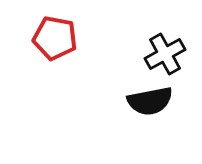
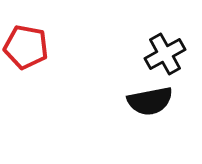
red pentagon: moved 29 px left, 9 px down
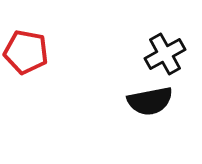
red pentagon: moved 5 px down
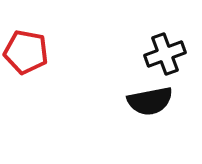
black cross: rotated 9 degrees clockwise
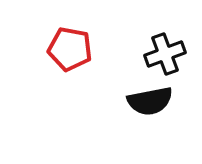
red pentagon: moved 44 px right, 3 px up
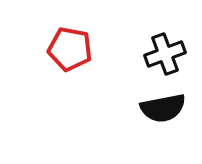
black semicircle: moved 13 px right, 7 px down
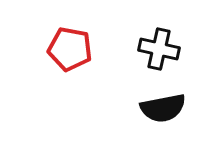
black cross: moved 6 px left, 5 px up; rotated 33 degrees clockwise
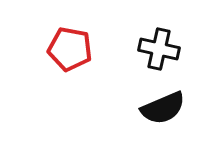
black semicircle: rotated 12 degrees counterclockwise
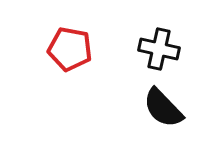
black semicircle: rotated 69 degrees clockwise
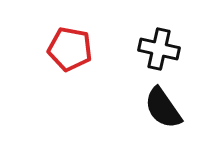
black semicircle: rotated 9 degrees clockwise
